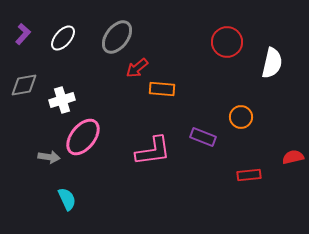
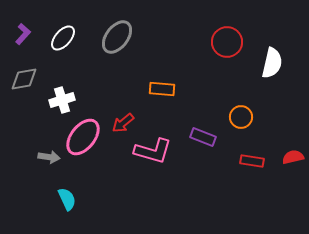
red arrow: moved 14 px left, 55 px down
gray diamond: moved 6 px up
pink L-shape: rotated 24 degrees clockwise
red rectangle: moved 3 px right, 14 px up; rotated 15 degrees clockwise
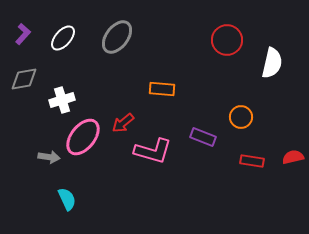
red circle: moved 2 px up
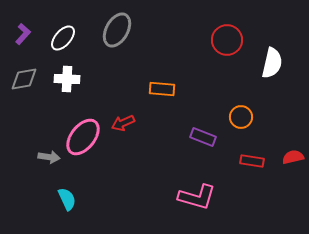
gray ellipse: moved 7 px up; rotated 8 degrees counterclockwise
white cross: moved 5 px right, 21 px up; rotated 20 degrees clockwise
red arrow: rotated 15 degrees clockwise
pink L-shape: moved 44 px right, 46 px down
